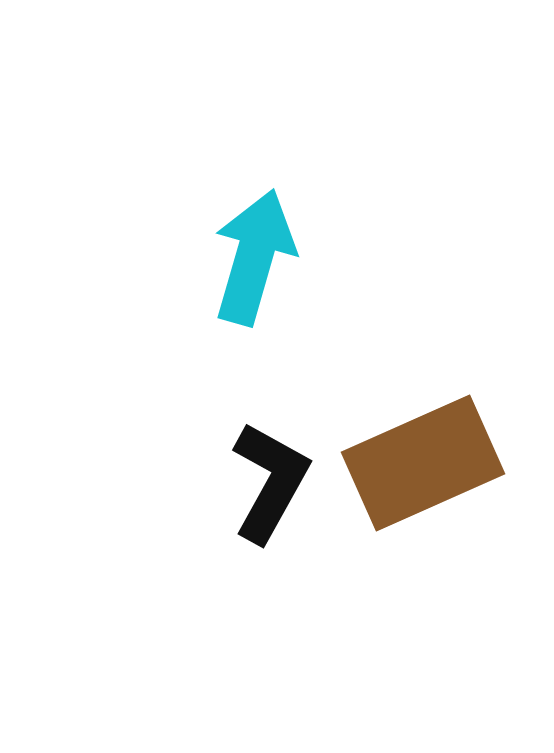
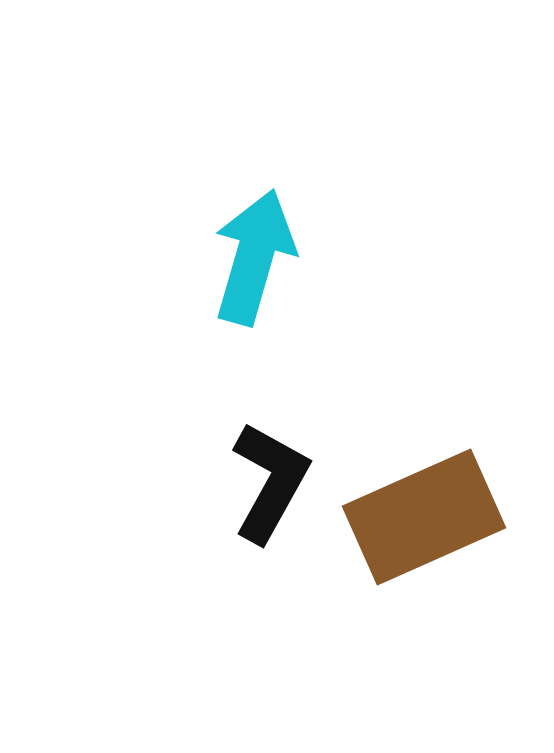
brown rectangle: moved 1 px right, 54 px down
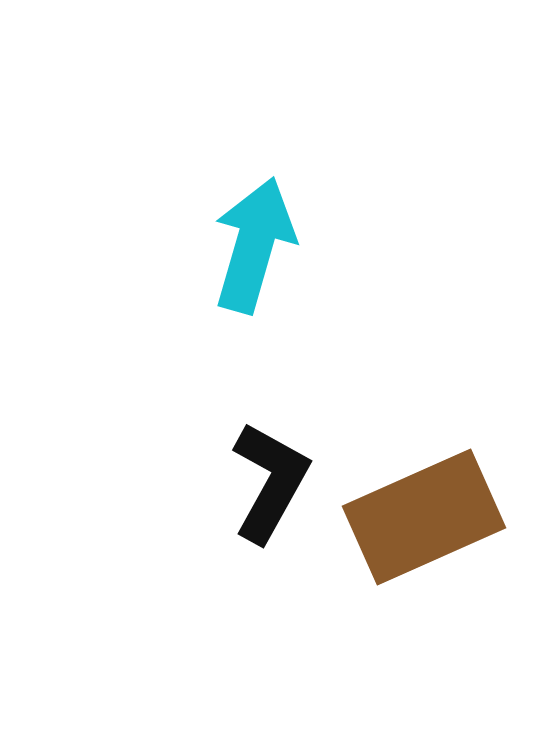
cyan arrow: moved 12 px up
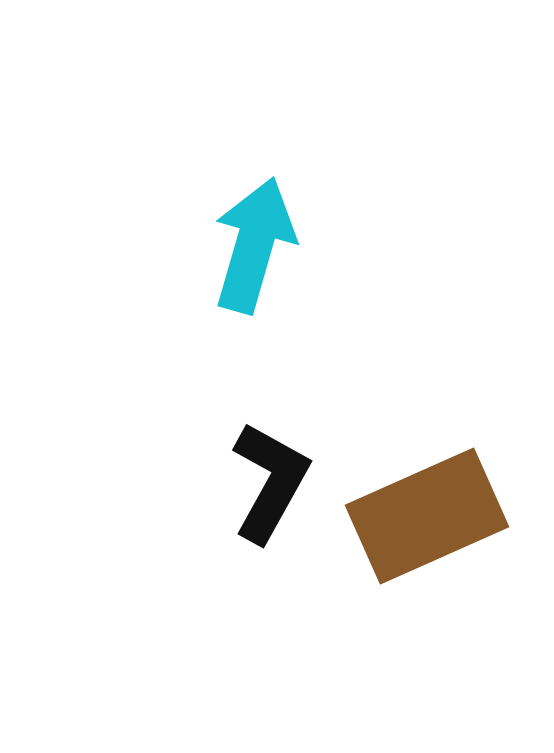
brown rectangle: moved 3 px right, 1 px up
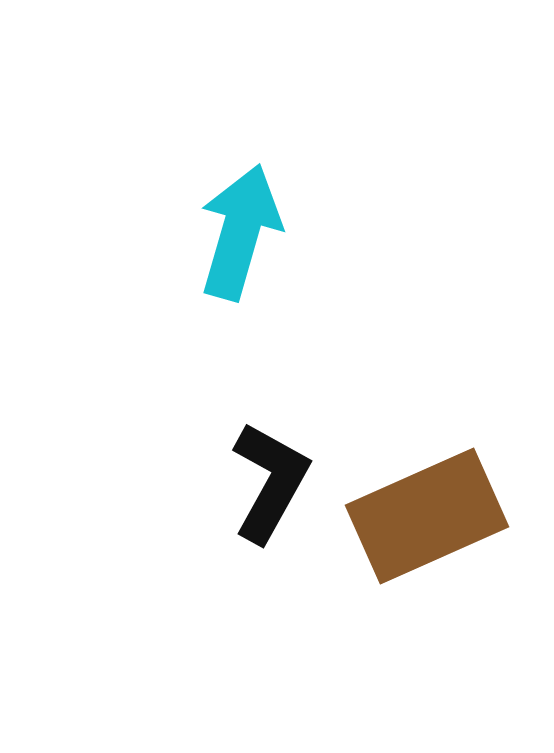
cyan arrow: moved 14 px left, 13 px up
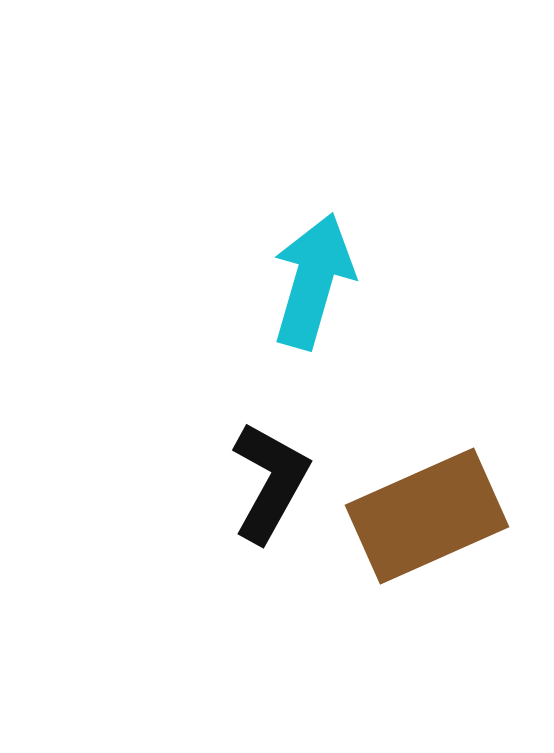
cyan arrow: moved 73 px right, 49 px down
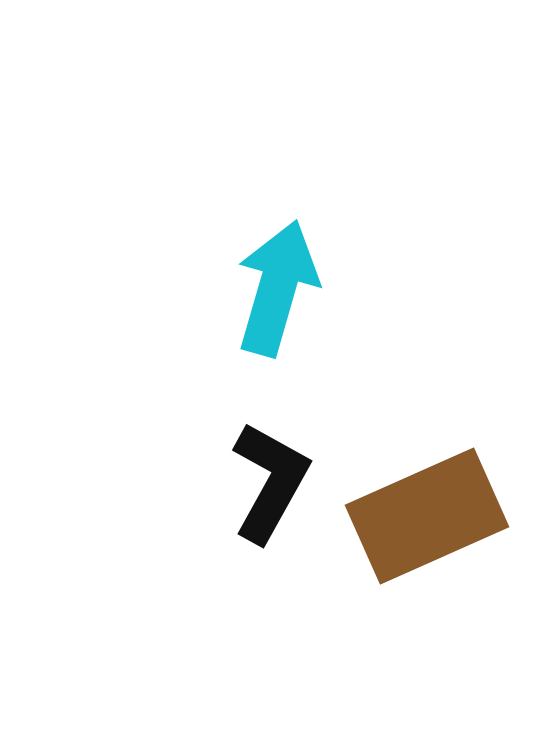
cyan arrow: moved 36 px left, 7 px down
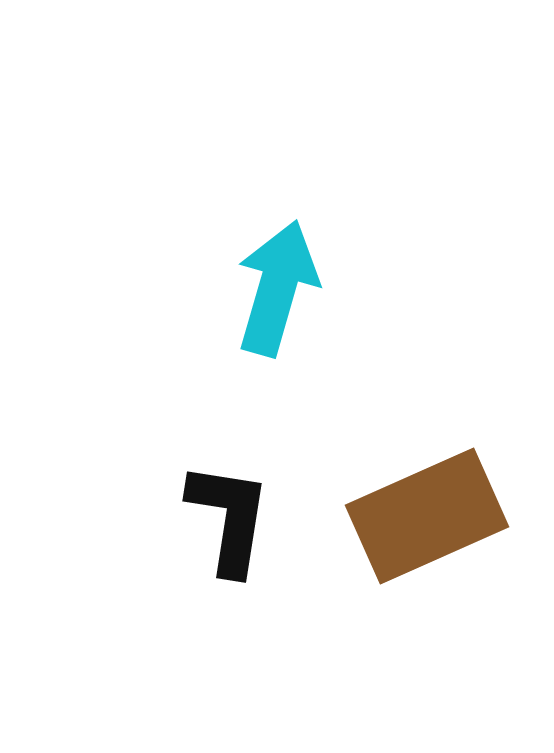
black L-shape: moved 41 px left, 36 px down; rotated 20 degrees counterclockwise
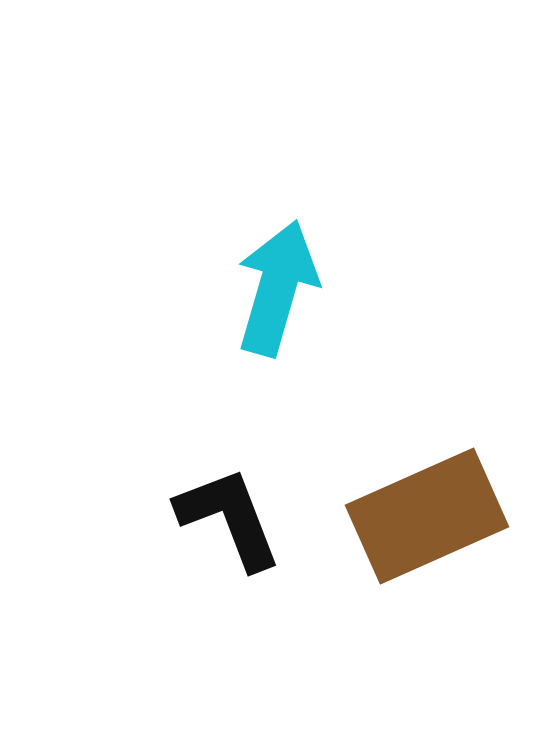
black L-shape: rotated 30 degrees counterclockwise
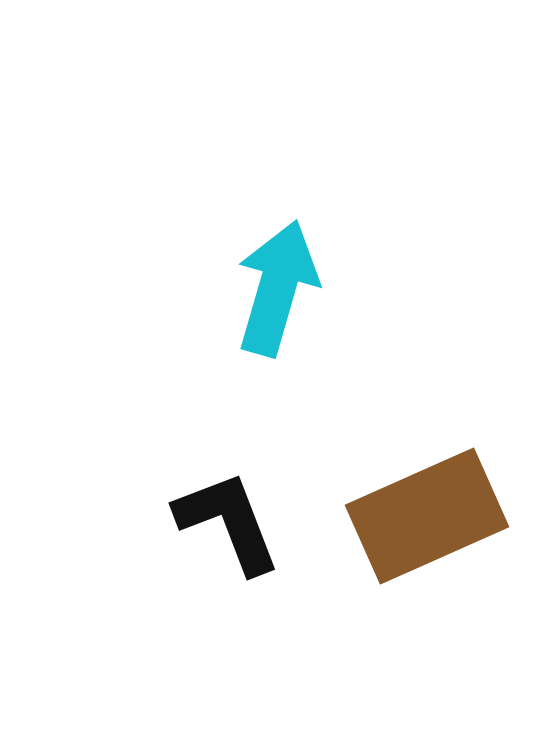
black L-shape: moved 1 px left, 4 px down
